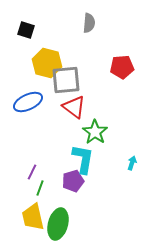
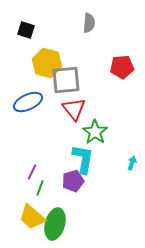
red triangle: moved 2 px down; rotated 15 degrees clockwise
yellow trapezoid: moved 1 px left; rotated 36 degrees counterclockwise
green ellipse: moved 3 px left
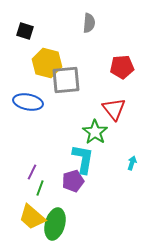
black square: moved 1 px left, 1 px down
blue ellipse: rotated 36 degrees clockwise
red triangle: moved 40 px right
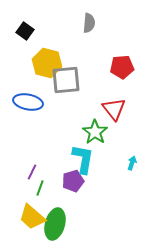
black square: rotated 18 degrees clockwise
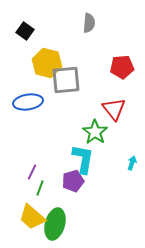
blue ellipse: rotated 20 degrees counterclockwise
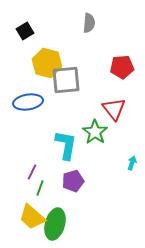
black square: rotated 24 degrees clockwise
cyan L-shape: moved 17 px left, 14 px up
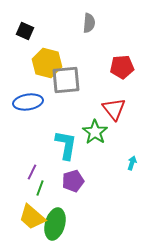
black square: rotated 36 degrees counterclockwise
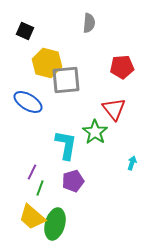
blue ellipse: rotated 40 degrees clockwise
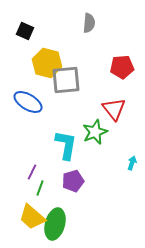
green star: rotated 15 degrees clockwise
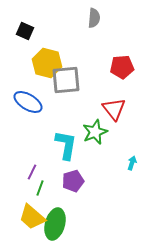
gray semicircle: moved 5 px right, 5 px up
